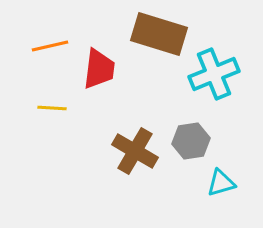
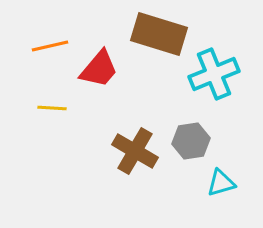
red trapezoid: rotated 33 degrees clockwise
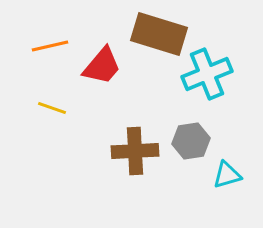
red trapezoid: moved 3 px right, 3 px up
cyan cross: moved 7 px left
yellow line: rotated 16 degrees clockwise
brown cross: rotated 33 degrees counterclockwise
cyan triangle: moved 6 px right, 8 px up
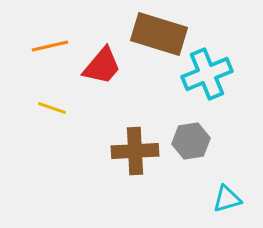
cyan triangle: moved 24 px down
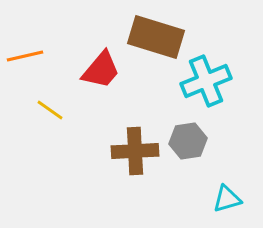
brown rectangle: moved 3 px left, 3 px down
orange line: moved 25 px left, 10 px down
red trapezoid: moved 1 px left, 4 px down
cyan cross: moved 1 px left, 7 px down
yellow line: moved 2 px left, 2 px down; rotated 16 degrees clockwise
gray hexagon: moved 3 px left
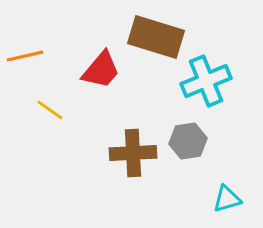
brown cross: moved 2 px left, 2 px down
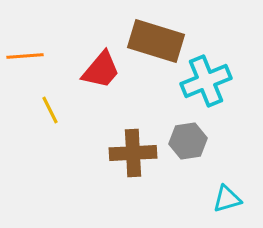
brown rectangle: moved 4 px down
orange line: rotated 9 degrees clockwise
yellow line: rotated 28 degrees clockwise
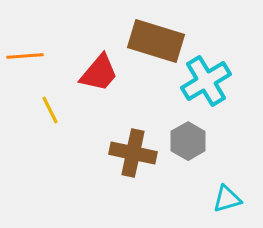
red trapezoid: moved 2 px left, 3 px down
cyan cross: rotated 9 degrees counterclockwise
gray hexagon: rotated 21 degrees counterclockwise
brown cross: rotated 15 degrees clockwise
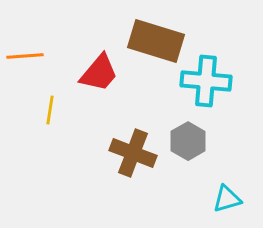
cyan cross: rotated 36 degrees clockwise
yellow line: rotated 36 degrees clockwise
brown cross: rotated 9 degrees clockwise
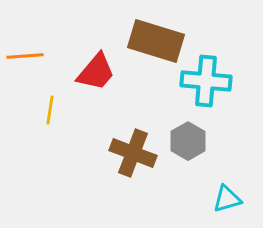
red trapezoid: moved 3 px left, 1 px up
